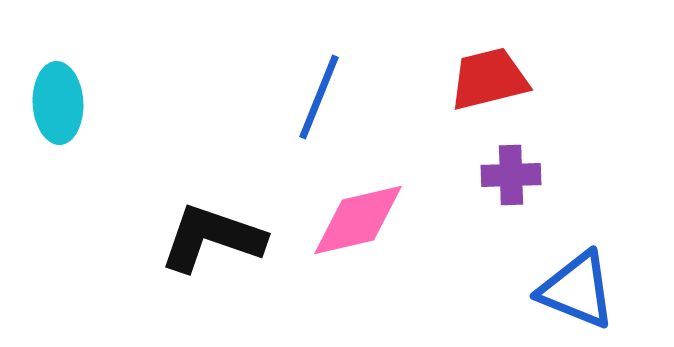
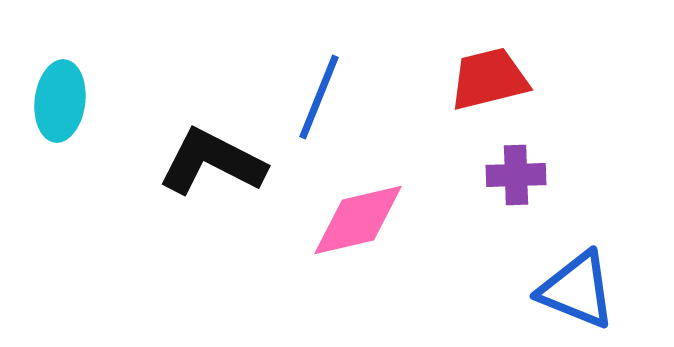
cyan ellipse: moved 2 px right, 2 px up; rotated 10 degrees clockwise
purple cross: moved 5 px right
black L-shape: moved 76 px up; rotated 8 degrees clockwise
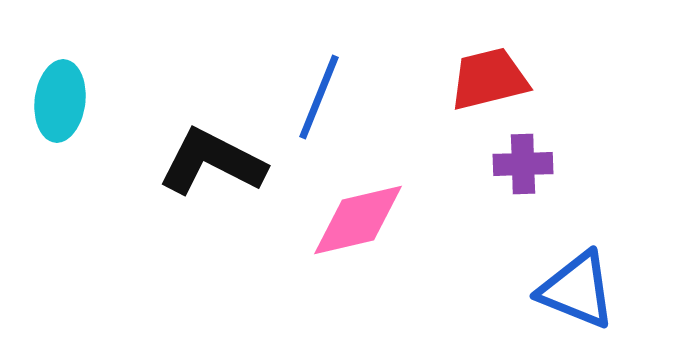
purple cross: moved 7 px right, 11 px up
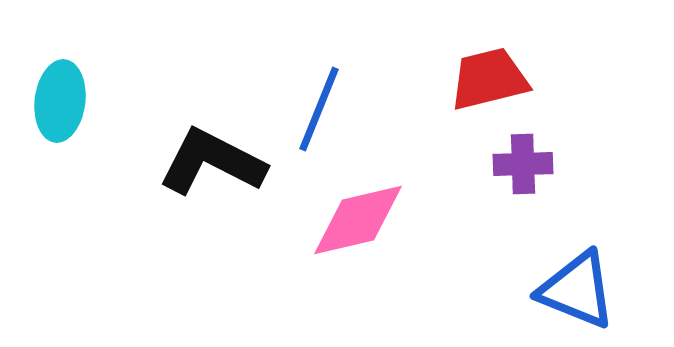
blue line: moved 12 px down
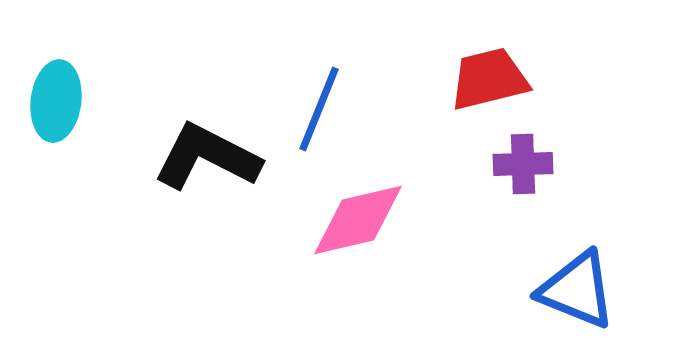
cyan ellipse: moved 4 px left
black L-shape: moved 5 px left, 5 px up
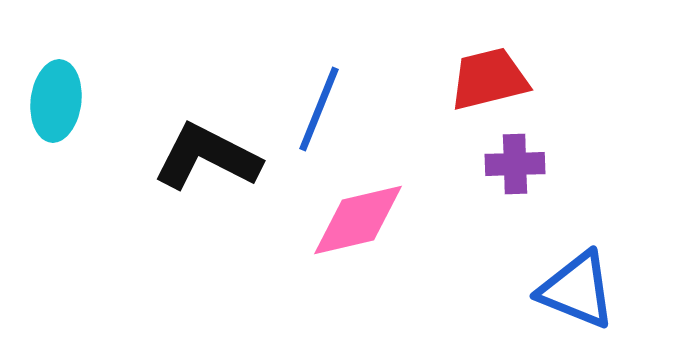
purple cross: moved 8 px left
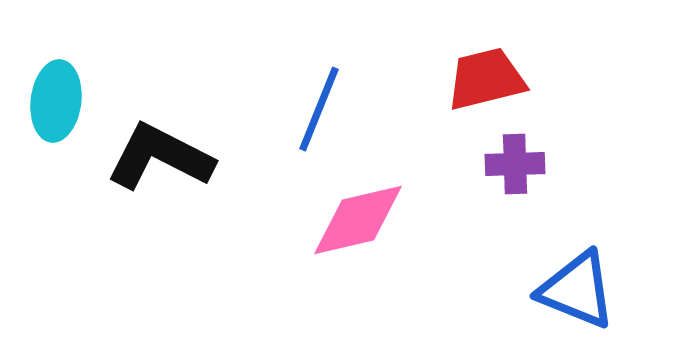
red trapezoid: moved 3 px left
black L-shape: moved 47 px left
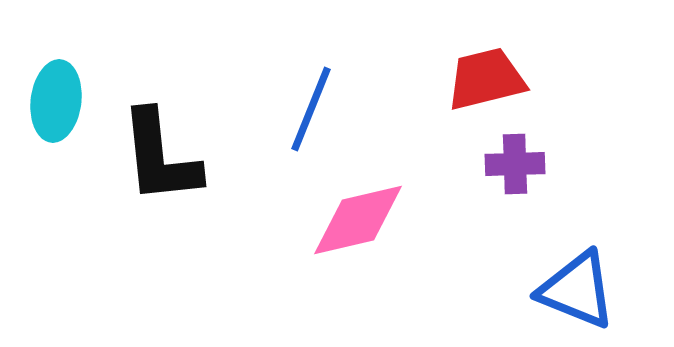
blue line: moved 8 px left
black L-shape: rotated 123 degrees counterclockwise
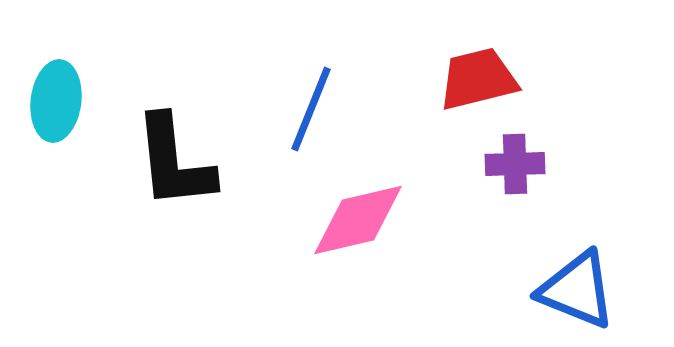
red trapezoid: moved 8 px left
black L-shape: moved 14 px right, 5 px down
